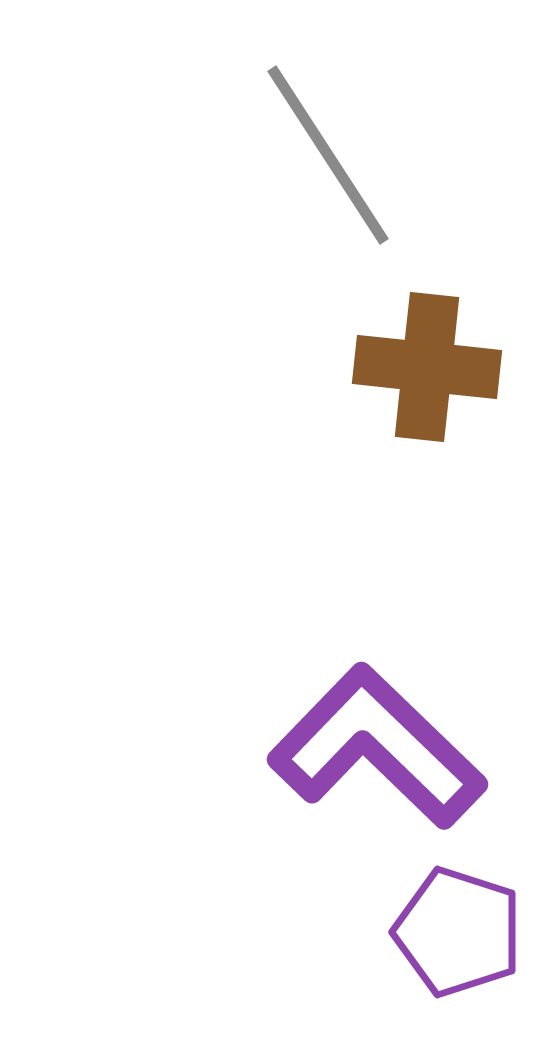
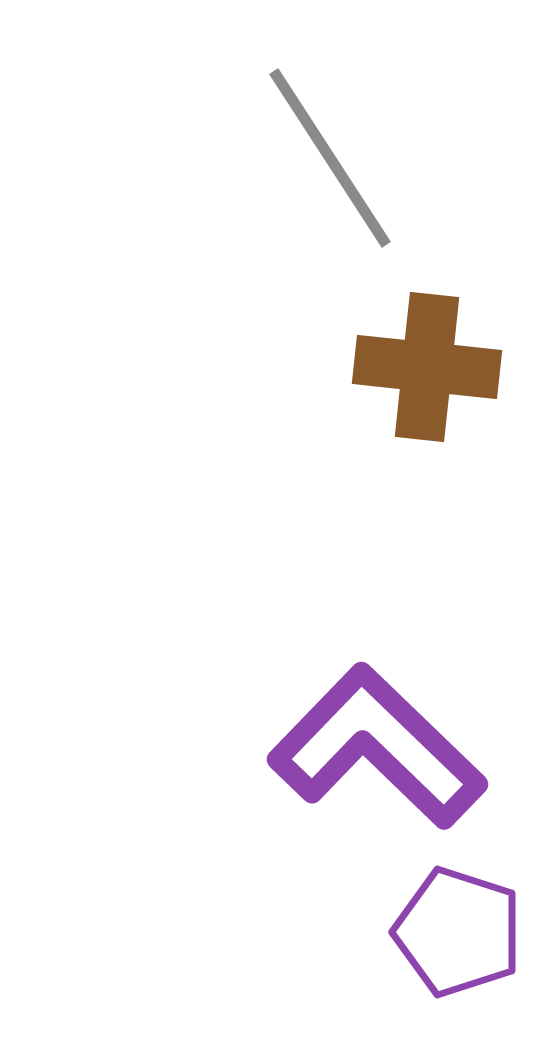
gray line: moved 2 px right, 3 px down
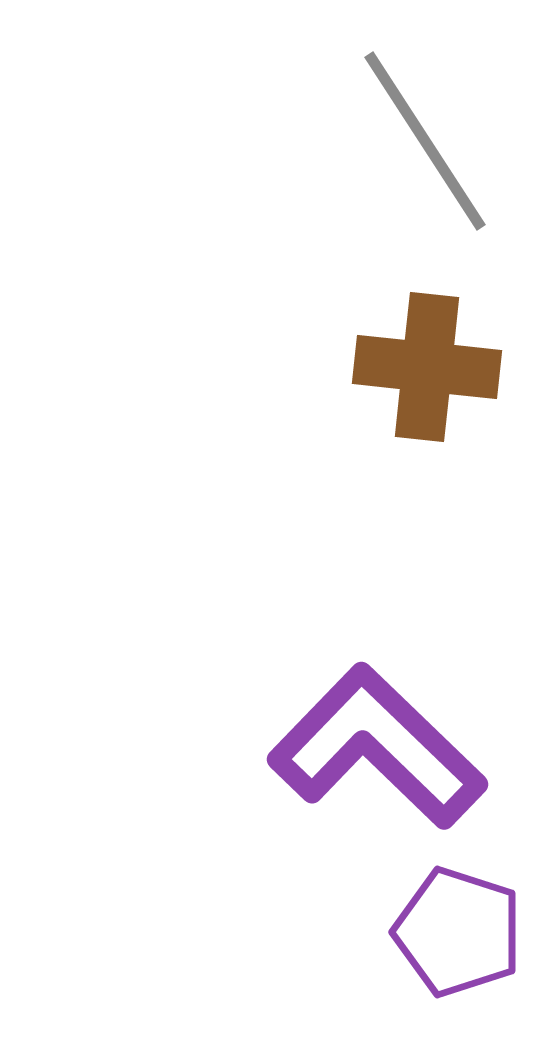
gray line: moved 95 px right, 17 px up
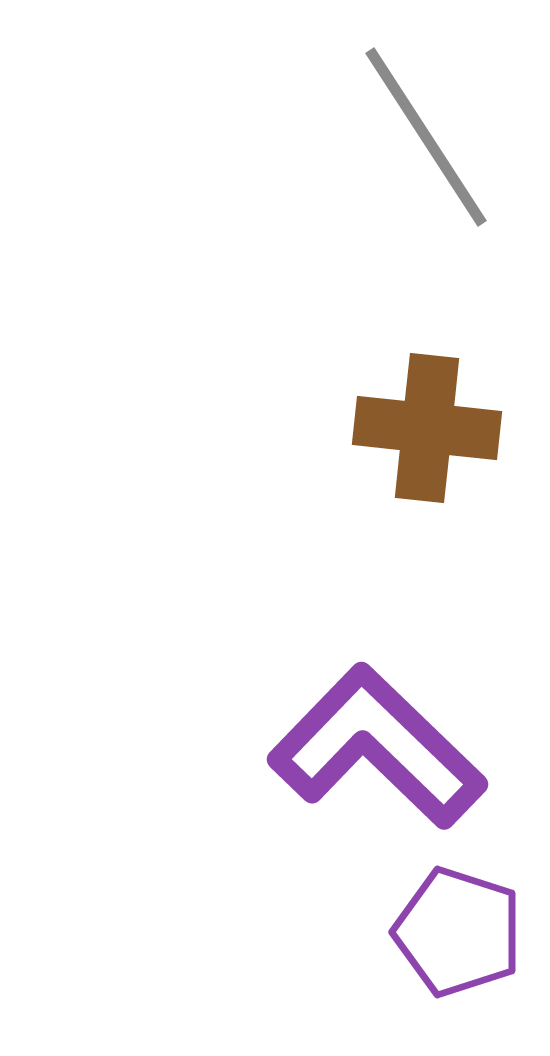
gray line: moved 1 px right, 4 px up
brown cross: moved 61 px down
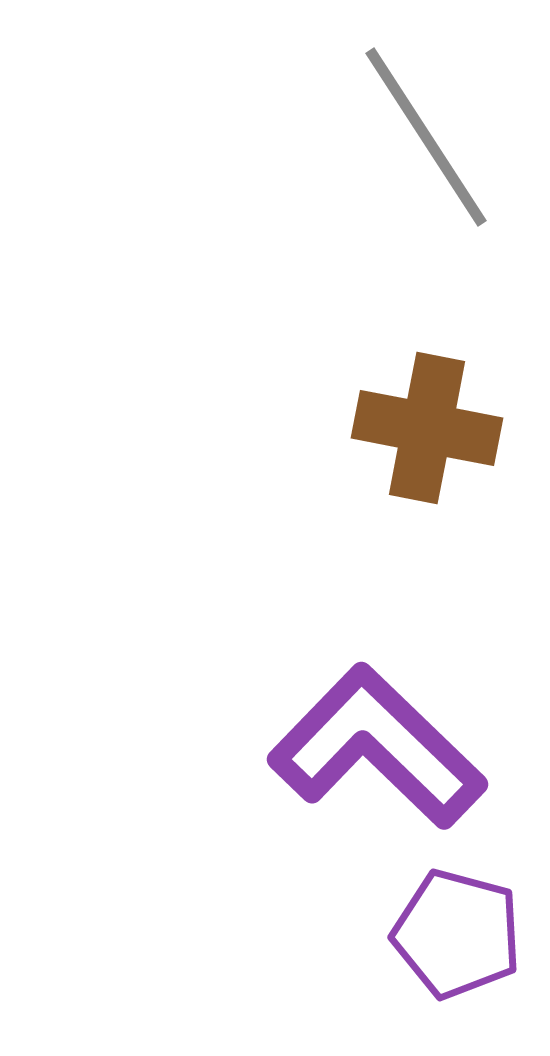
brown cross: rotated 5 degrees clockwise
purple pentagon: moved 1 px left, 2 px down; rotated 3 degrees counterclockwise
